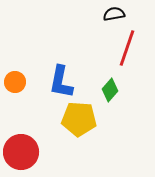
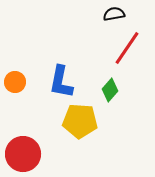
red line: rotated 15 degrees clockwise
yellow pentagon: moved 1 px right, 2 px down
red circle: moved 2 px right, 2 px down
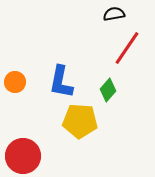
green diamond: moved 2 px left
red circle: moved 2 px down
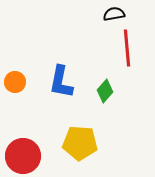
red line: rotated 39 degrees counterclockwise
green diamond: moved 3 px left, 1 px down
yellow pentagon: moved 22 px down
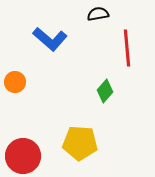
black semicircle: moved 16 px left
blue L-shape: moved 11 px left, 43 px up; rotated 60 degrees counterclockwise
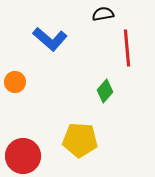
black semicircle: moved 5 px right
yellow pentagon: moved 3 px up
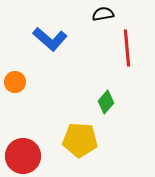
green diamond: moved 1 px right, 11 px down
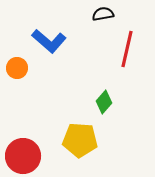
blue L-shape: moved 1 px left, 2 px down
red line: moved 1 px down; rotated 18 degrees clockwise
orange circle: moved 2 px right, 14 px up
green diamond: moved 2 px left
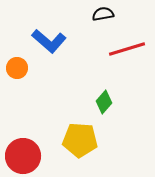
red line: rotated 60 degrees clockwise
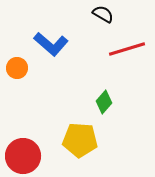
black semicircle: rotated 40 degrees clockwise
blue L-shape: moved 2 px right, 3 px down
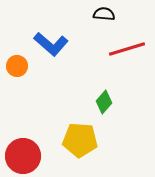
black semicircle: moved 1 px right; rotated 25 degrees counterclockwise
orange circle: moved 2 px up
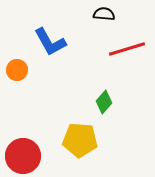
blue L-shape: moved 1 px left, 2 px up; rotated 20 degrees clockwise
orange circle: moved 4 px down
